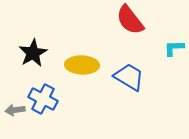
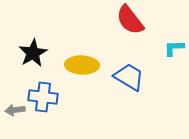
blue cross: moved 2 px up; rotated 20 degrees counterclockwise
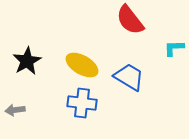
black star: moved 6 px left, 8 px down
yellow ellipse: rotated 28 degrees clockwise
blue cross: moved 39 px right, 6 px down
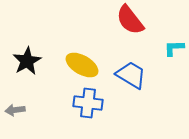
blue trapezoid: moved 2 px right, 2 px up
blue cross: moved 6 px right
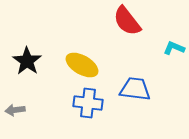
red semicircle: moved 3 px left, 1 px down
cyan L-shape: rotated 25 degrees clockwise
black star: rotated 8 degrees counterclockwise
blue trapezoid: moved 4 px right, 14 px down; rotated 24 degrees counterclockwise
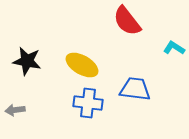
cyan L-shape: rotated 10 degrees clockwise
black star: rotated 24 degrees counterclockwise
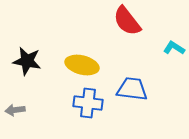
yellow ellipse: rotated 16 degrees counterclockwise
blue trapezoid: moved 3 px left
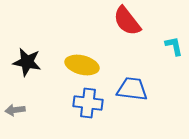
cyan L-shape: moved 2 px up; rotated 45 degrees clockwise
black star: moved 1 px down
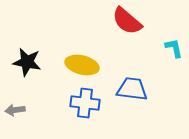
red semicircle: rotated 12 degrees counterclockwise
cyan L-shape: moved 2 px down
blue cross: moved 3 px left
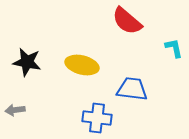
blue cross: moved 12 px right, 15 px down
